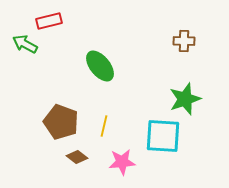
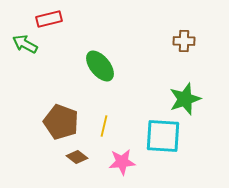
red rectangle: moved 2 px up
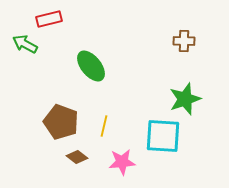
green ellipse: moved 9 px left
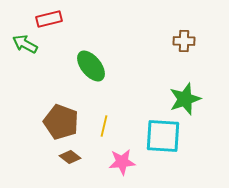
brown diamond: moved 7 px left
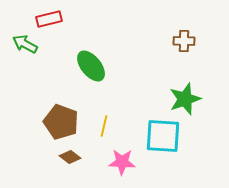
pink star: rotated 8 degrees clockwise
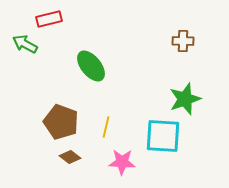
brown cross: moved 1 px left
yellow line: moved 2 px right, 1 px down
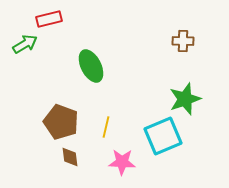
green arrow: rotated 120 degrees clockwise
green ellipse: rotated 12 degrees clockwise
cyan square: rotated 27 degrees counterclockwise
brown diamond: rotated 45 degrees clockwise
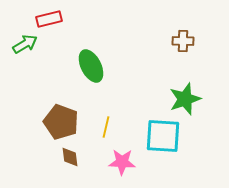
cyan square: rotated 27 degrees clockwise
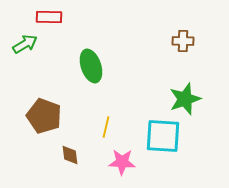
red rectangle: moved 2 px up; rotated 15 degrees clockwise
green ellipse: rotated 8 degrees clockwise
brown pentagon: moved 17 px left, 6 px up
brown diamond: moved 2 px up
